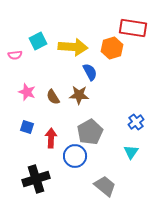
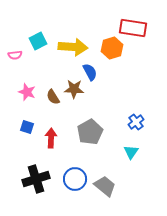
brown star: moved 5 px left, 6 px up
blue circle: moved 23 px down
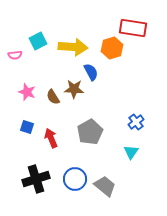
blue semicircle: moved 1 px right
red arrow: rotated 24 degrees counterclockwise
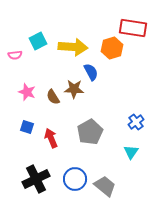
black cross: rotated 8 degrees counterclockwise
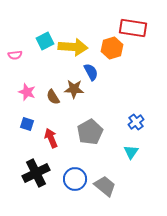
cyan square: moved 7 px right
blue square: moved 3 px up
black cross: moved 6 px up
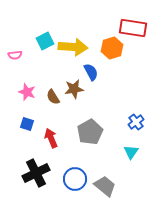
brown star: rotated 12 degrees counterclockwise
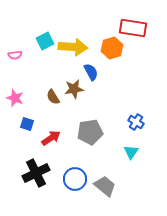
pink star: moved 12 px left, 6 px down
blue cross: rotated 21 degrees counterclockwise
gray pentagon: rotated 20 degrees clockwise
red arrow: rotated 78 degrees clockwise
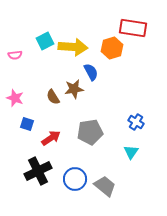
black cross: moved 2 px right, 2 px up
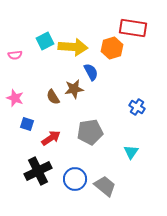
blue cross: moved 1 px right, 15 px up
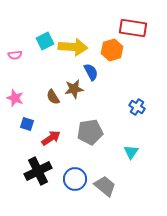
orange hexagon: moved 2 px down
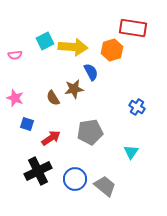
brown semicircle: moved 1 px down
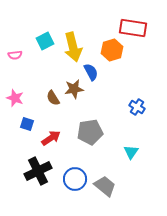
yellow arrow: rotated 72 degrees clockwise
